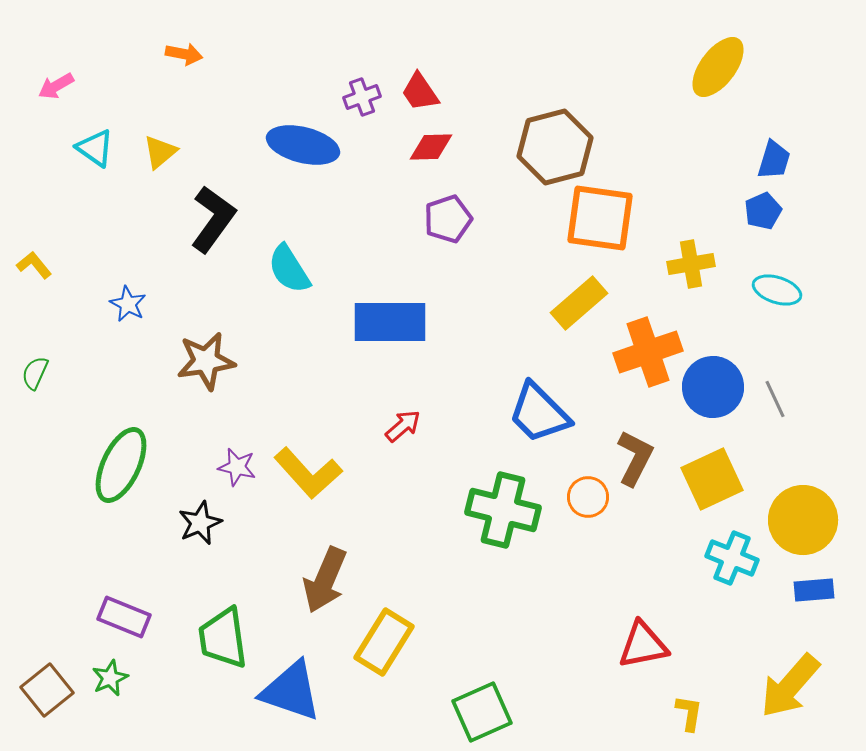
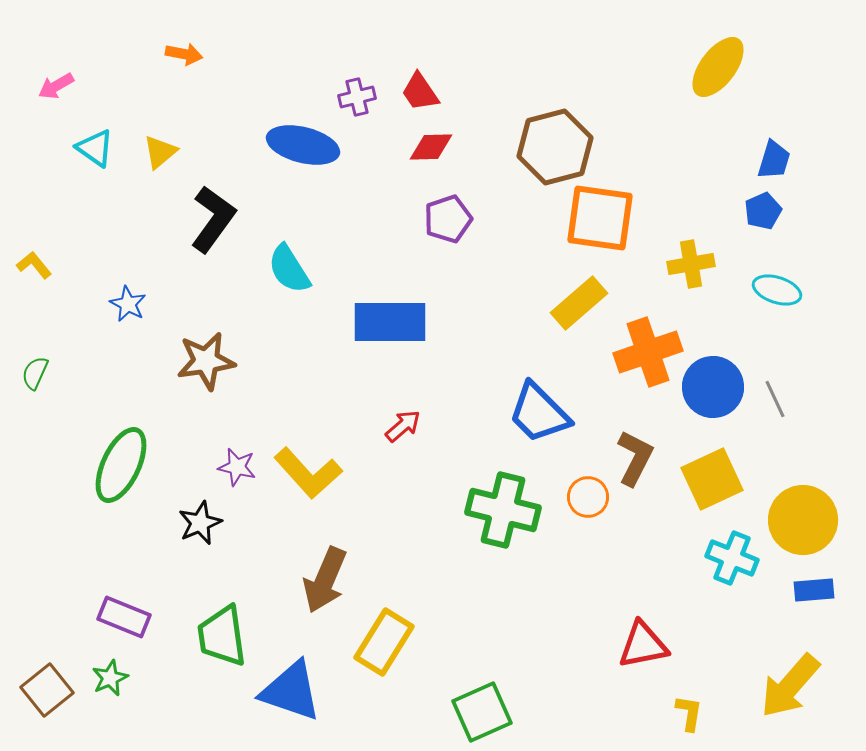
purple cross at (362, 97): moved 5 px left; rotated 6 degrees clockwise
green trapezoid at (223, 638): moved 1 px left, 2 px up
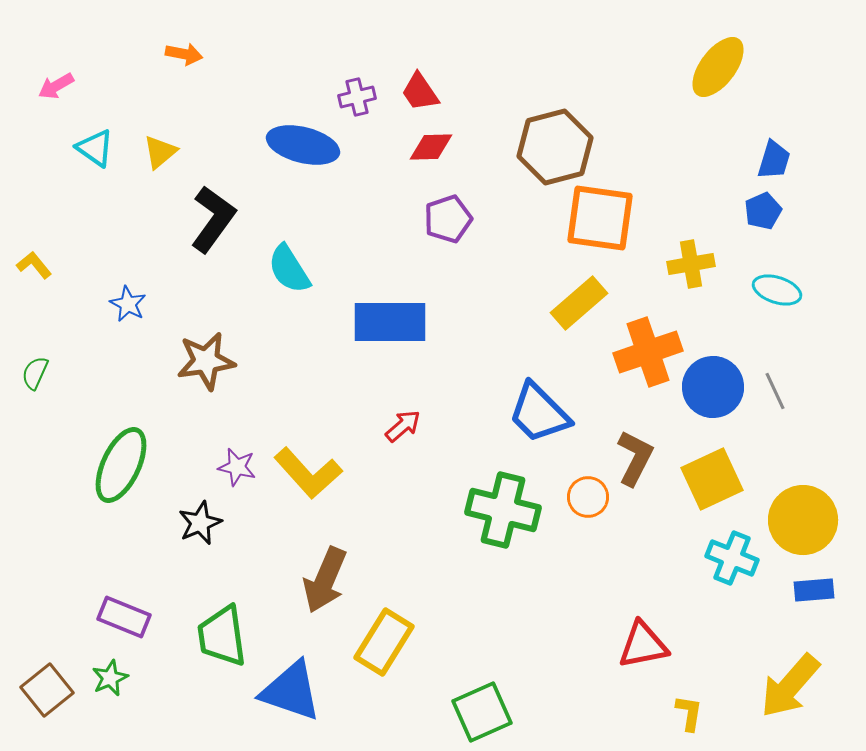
gray line at (775, 399): moved 8 px up
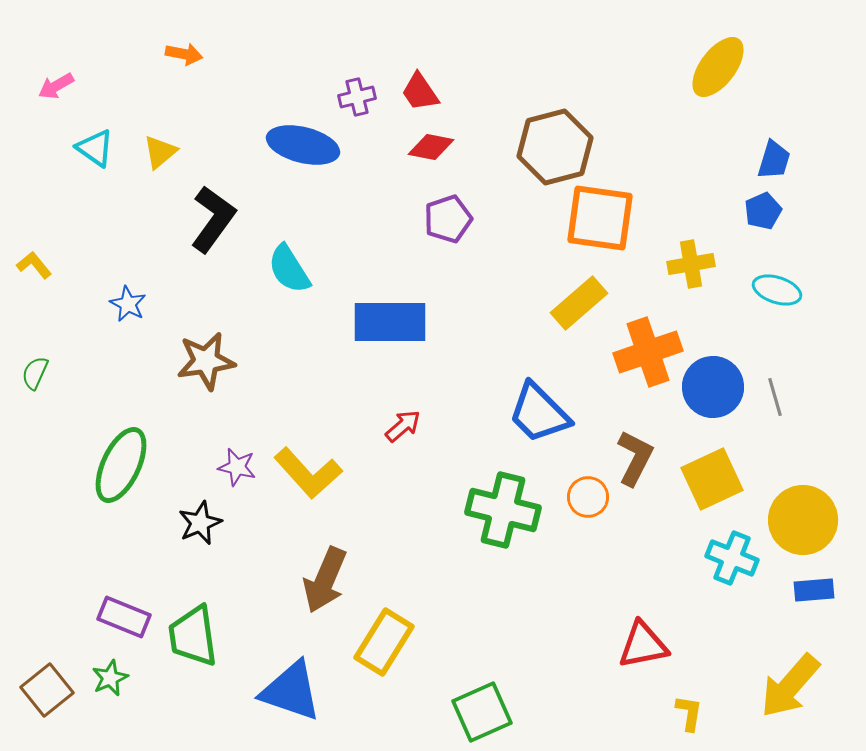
red diamond at (431, 147): rotated 12 degrees clockwise
gray line at (775, 391): moved 6 px down; rotated 9 degrees clockwise
green trapezoid at (222, 636): moved 29 px left
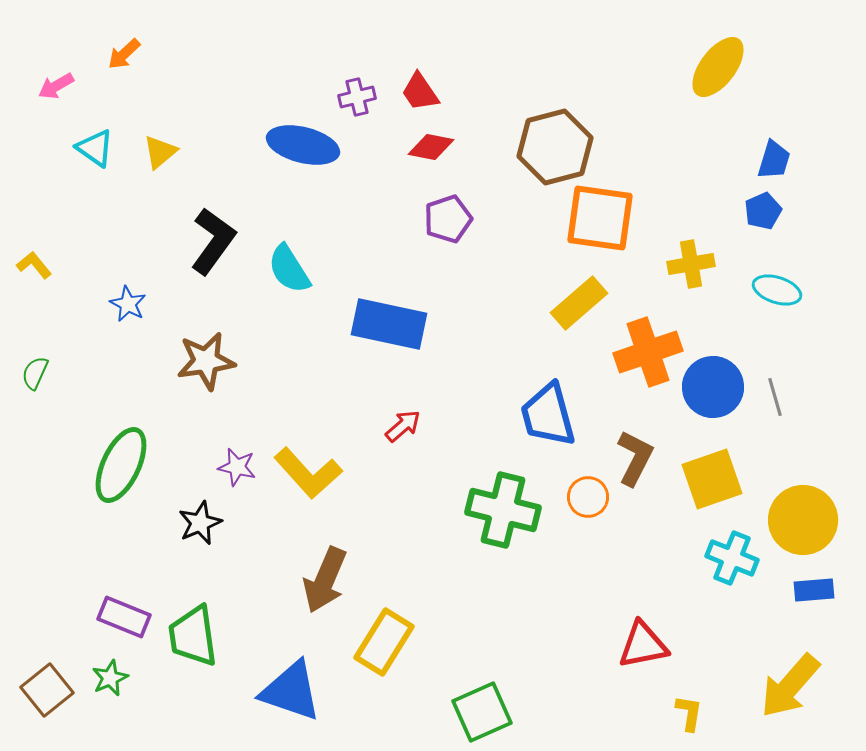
orange arrow at (184, 54): moved 60 px left; rotated 126 degrees clockwise
black L-shape at (213, 219): moved 22 px down
blue rectangle at (390, 322): moved 1 px left, 2 px down; rotated 12 degrees clockwise
blue trapezoid at (539, 413): moved 9 px right, 2 px down; rotated 30 degrees clockwise
yellow square at (712, 479): rotated 6 degrees clockwise
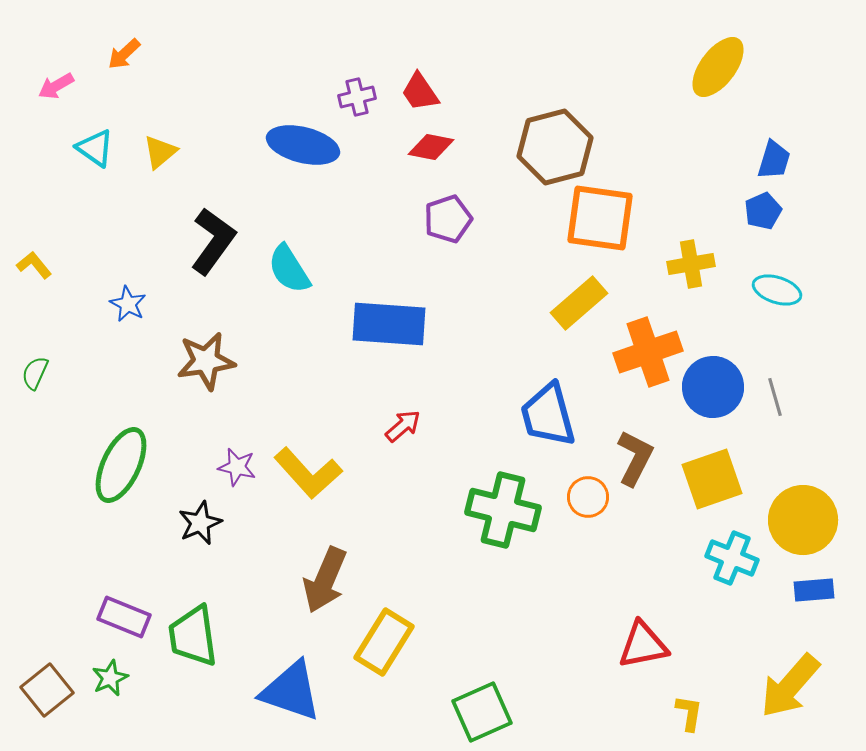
blue rectangle at (389, 324): rotated 8 degrees counterclockwise
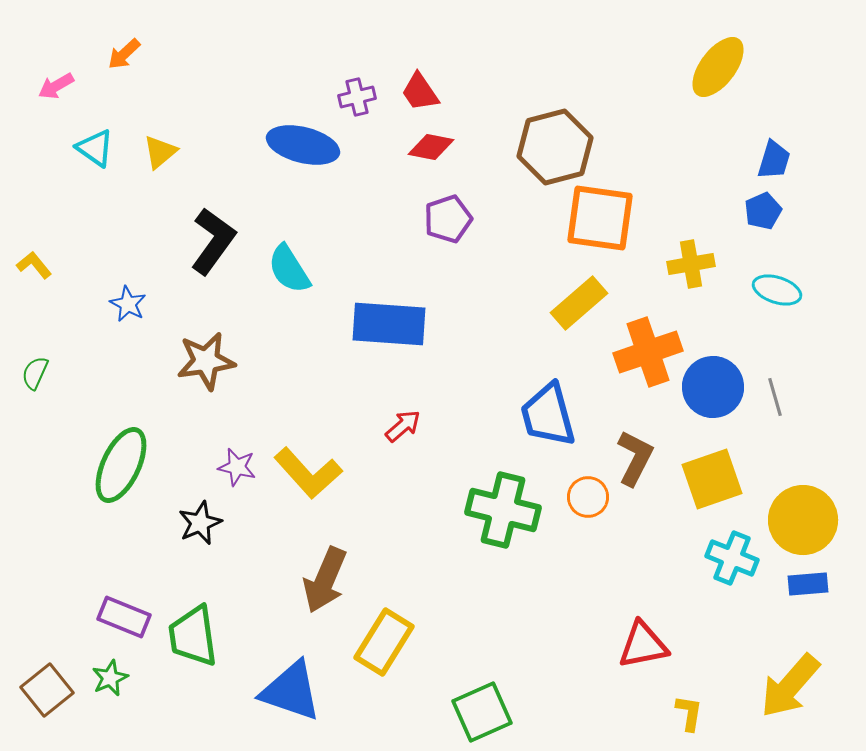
blue rectangle at (814, 590): moved 6 px left, 6 px up
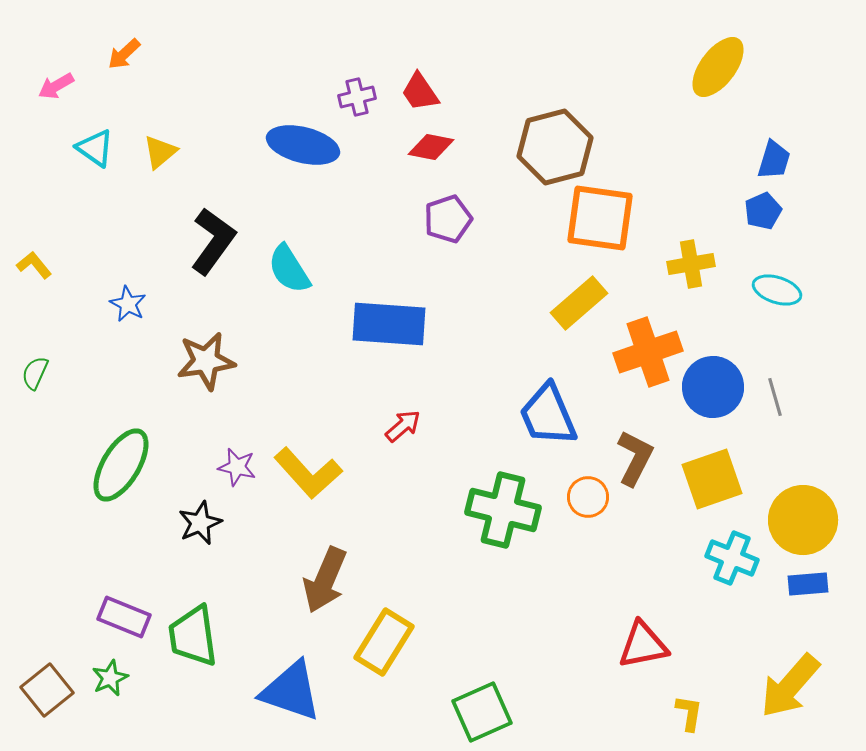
blue trapezoid at (548, 415): rotated 8 degrees counterclockwise
green ellipse at (121, 465): rotated 6 degrees clockwise
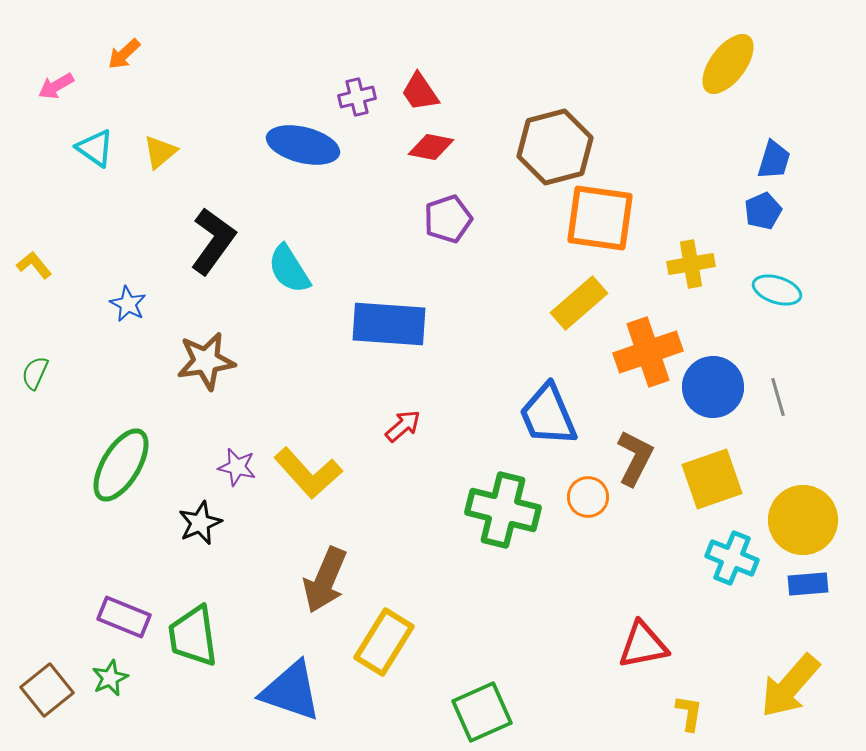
yellow ellipse at (718, 67): moved 10 px right, 3 px up
gray line at (775, 397): moved 3 px right
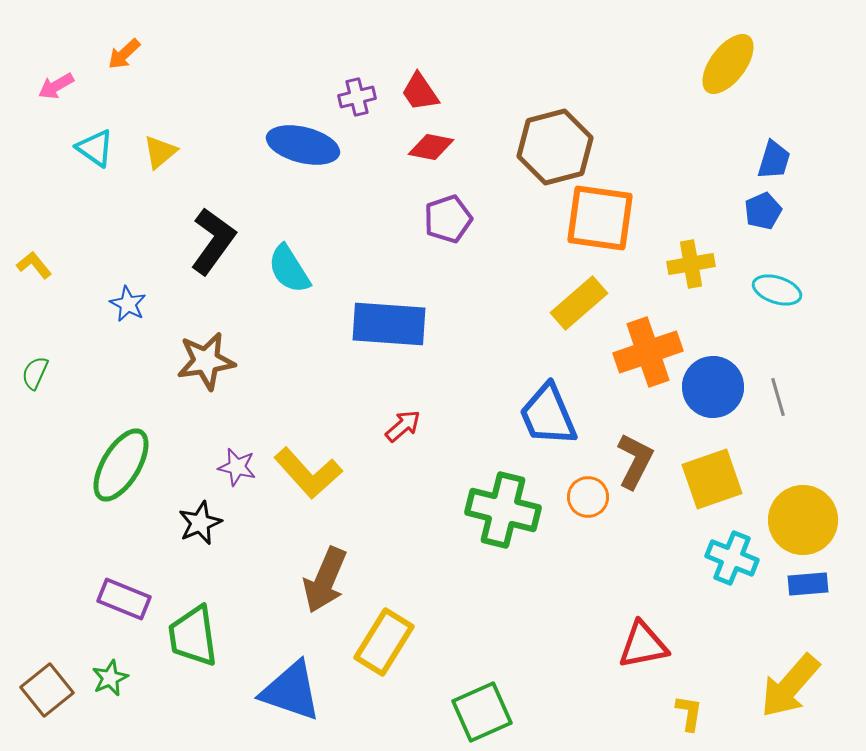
brown L-shape at (635, 458): moved 3 px down
purple rectangle at (124, 617): moved 18 px up
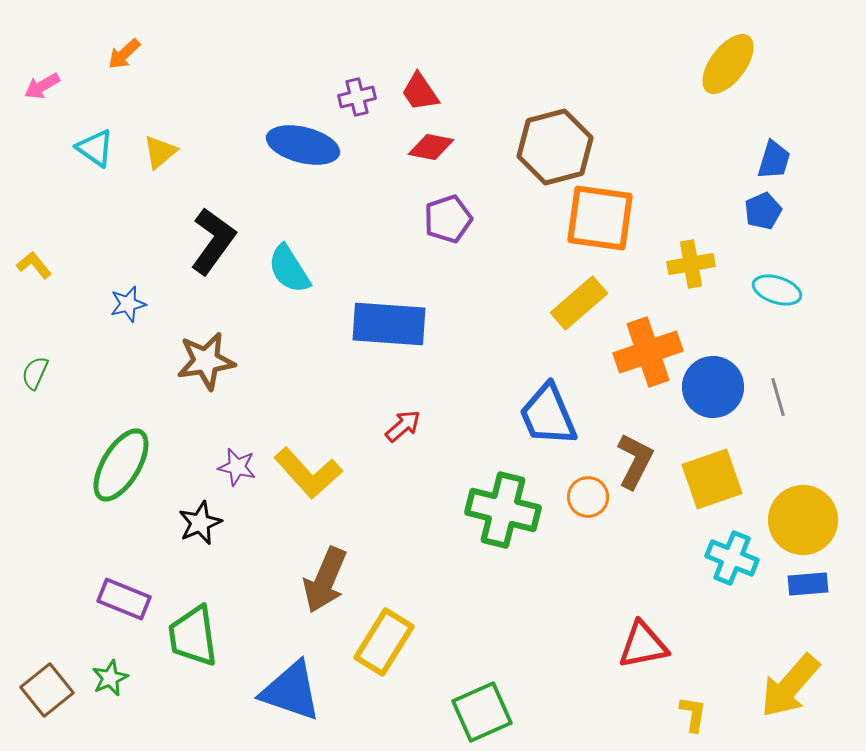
pink arrow at (56, 86): moved 14 px left
blue star at (128, 304): rotated 30 degrees clockwise
yellow L-shape at (689, 713): moved 4 px right, 1 px down
